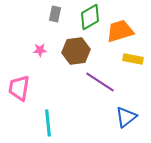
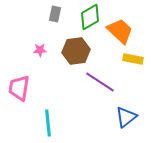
orange trapezoid: rotated 60 degrees clockwise
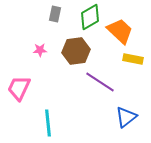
pink trapezoid: rotated 16 degrees clockwise
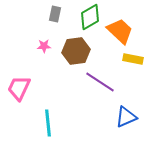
pink star: moved 4 px right, 4 px up
blue triangle: rotated 15 degrees clockwise
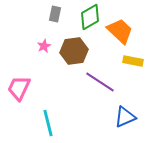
pink star: rotated 24 degrees counterclockwise
brown hexagon: moved 2 px left
yellow rectangle: moved 2 px down
blue triangle: moved 1 px left
cyan line: rotated 8 degrees counterclockwise
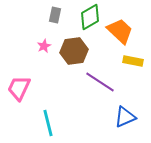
gray rectangle: moved 1 px down
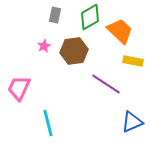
purple line: moved 6 px right, 2 px down
blue triangle: moved 7 px right, 5 px down
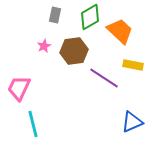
yellow rectangle: moved 4 px down
purple line: moved 2 px left, 6 px up
cyan line: moved 15 px left, 1 px down
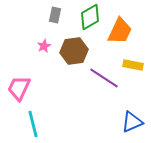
orange trapezoid: rotated 72 degrees clockwise
